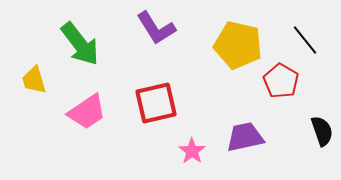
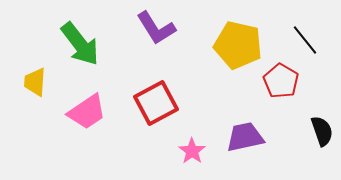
yellow trapezoid: moved 1 px right, 2 px down; rotated 20 degrees clockwise
red square: rotated 15 degrees counterclockwise
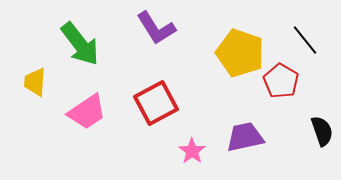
yellow pentagon: moved 2 px right, 8 px down; rotated 6 degrees clockwise
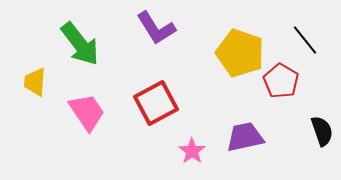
pink trapezoid: rotated 90 degrees counterclockwise
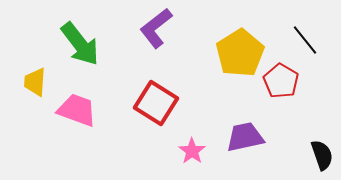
purple L-shape: rotated 84 degrees clockwise
yellow pentagon: rotated 21 degrees clockwise
red square: rotated 30 degrees counterclockwise
pink trapezoid: moved 10 px left, 2 px up; rotated 36 degrees counterclockwise
black semicircle: moved 24 px down
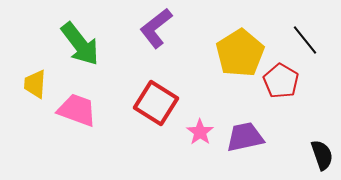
yellow trapezoid: moved 2 px down
pink star: moved 8 px right, 19 px up
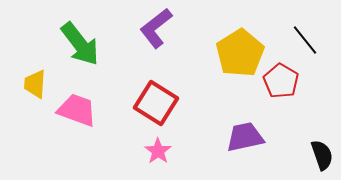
pink star: moved 42 px left, 19 px down
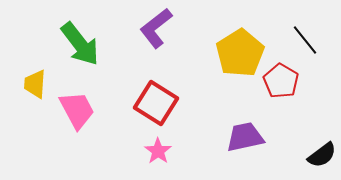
pink trapezoid: rotated 42 degrees clockwise
black semicircle: rotated 72 degrees clockwise
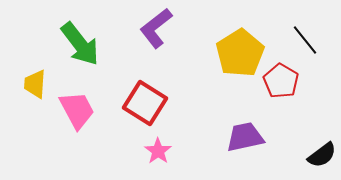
red square: moved 11 px left
